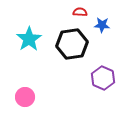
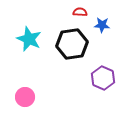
cyan star: rotated 15 degrees counterclockwise
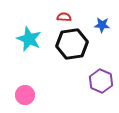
red semicircle: moved 16 px left, 5 px down
purple hexagon: moved 2 px left, 3 px down
pink circle: moved 2 px up
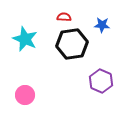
cyan star: moved 4 px left
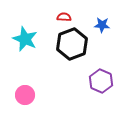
black hexagon: rotated 12 degrees counterclockwise
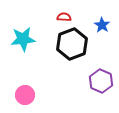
blue star: rotated 28 degrees clockwise
cyan star: moved 2 px left; rotated 30 degrees counterclockwise
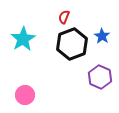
red semicircle: rotated 72 degrees counterclockwise
blue star: moved 11 px down
cyan star: rotated 25 degrees counterclockwise
purple hexagon: moved 1 px left, 4 px up
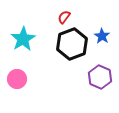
red semicircle: rotated 16 degrees clockwise
pink circle: moved 8 px left, 16 px up
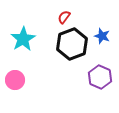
blue star: rotated 14 degrees counterclockwise
pink circle: moved 2 px left, 1 px down
